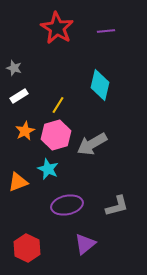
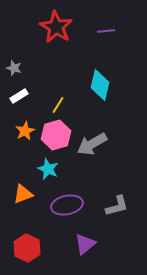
red star: moved 1 px left, 1 px up
orange triangle: moved 5 px right, 12 px down
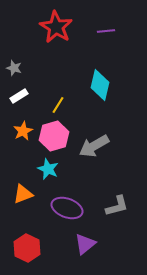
orange star: moved 2 px left
pink hexagon: moved 2 px left, 1 px down
gray arrow: moved 2 px right, 2 px down
purple ellipse: moved 3 px down; rotated 32 degrees clockwise
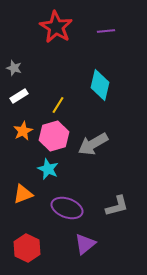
gray arrow: moved 1 px left, 2 px up
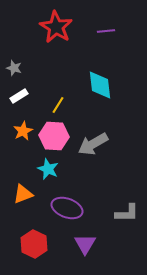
cyan diamond: rotated 20 degrees counterclockwise
pink hexagon: rotated 20 degrees clockwise
gray L-shape: moved 10 px right, 7 px down; rotated 15 degrees clockwise
purple triangle: rotated 20 degrees counterclockwise
red hexagon: moved 7 px right, 4 px up
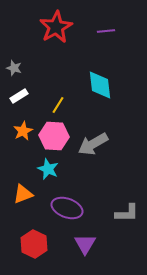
red star: rotated 12 degrees clockwise
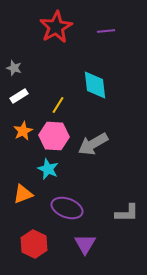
cyan diamond: moved 5 px left
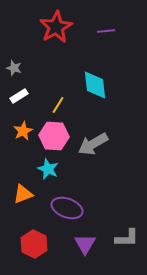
gray L-shape: moved 25 px down
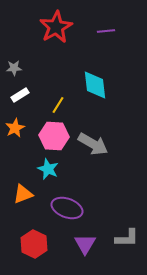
gray star: rotated 21 degrees counterclockwise
white rectangle: moved 1 px right, 1 px up
orange star: moved 8 px left, 3 px up
gray arrow: rotated 120 degrees counterclockwise
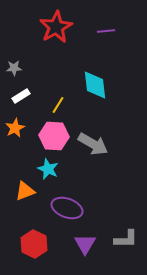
white rectangle: moved 1 px right, 1 px down
orange triangle: moved 2 px right, 3 px up
gray L-shape: moved 1 px left, 1 px down
